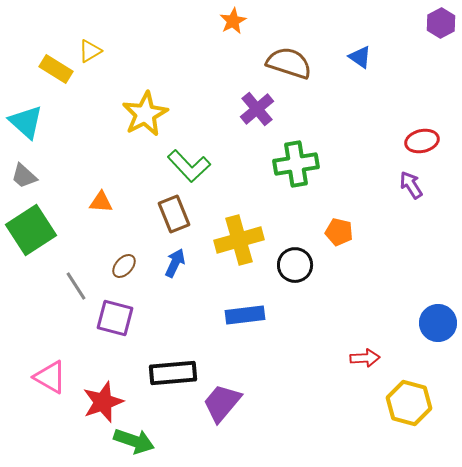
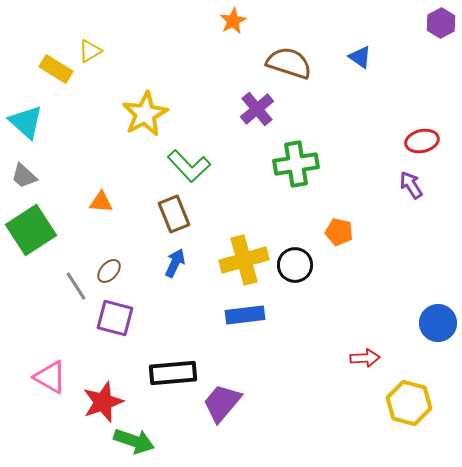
yellow cross: moved 5 px right, 20 px down
brown ellipse: moved 15 px left, 5 px down
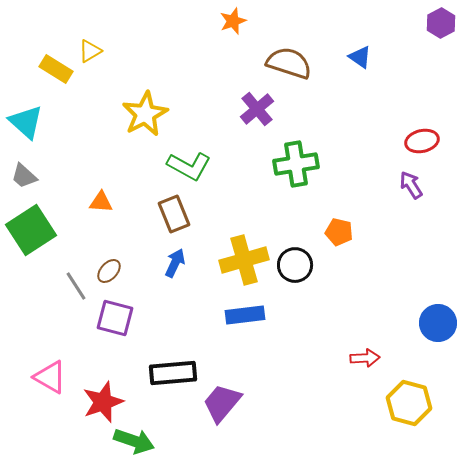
orange star: rotated 8 degrees clockwise
green L-shape: rotated 18 degrees counterclockwise
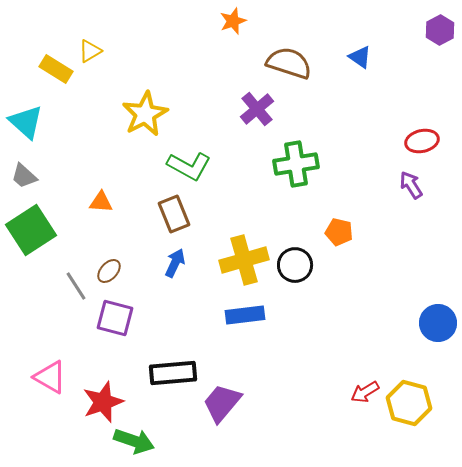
purple hexagon: moved 1 px left, 7 px down
red arrow: moved 34 px down; rotated 152 degrees clockwise
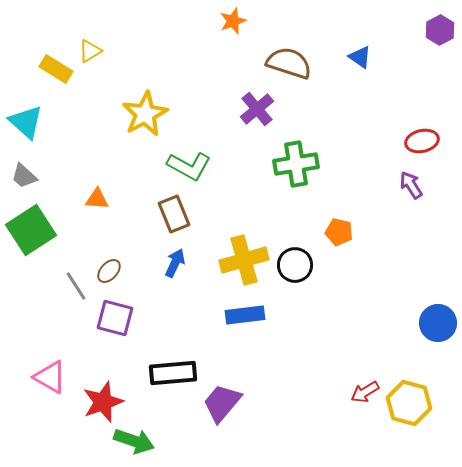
orange triangle: moved 4 px left, 3 px up
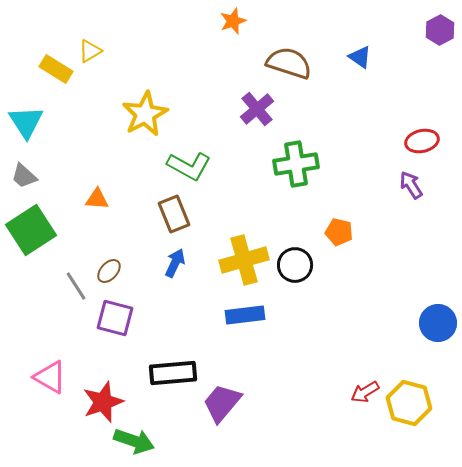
cyan triangle: rotated 15 degrees clockwise
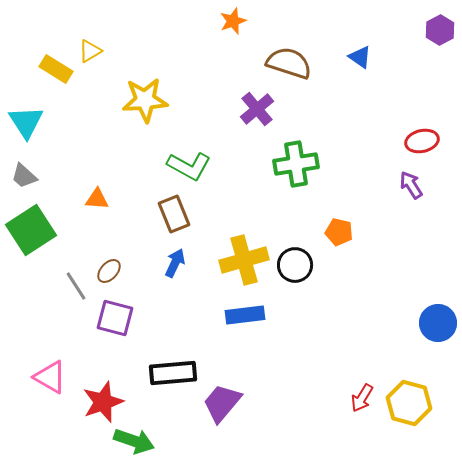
yellow star: moved 14 px up; rotated 24 degrees clockwise
red arrow: moved 3 px left, 6 px down; rotated 28 degrees counterclockwise
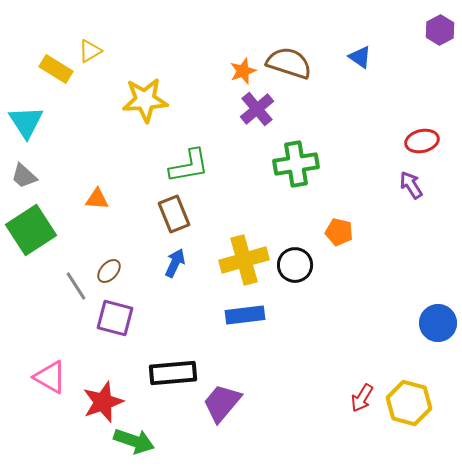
orange star: moved 10 px right, 50 px down
green L-shape: rotated 39 degrees counterclockwise
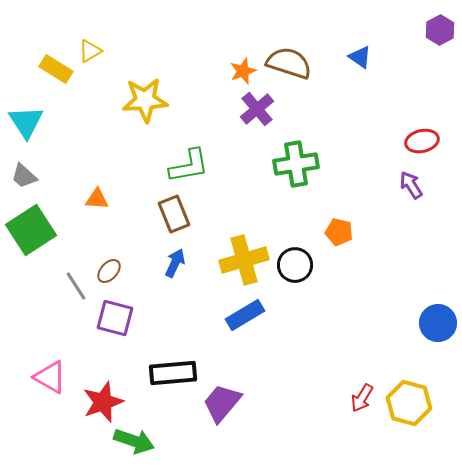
blue rectangle: rotated 24 degrees counterclockwise
